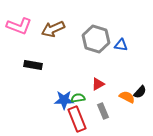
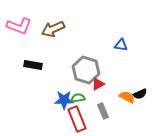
gray hexagon: moved 10 px left, 31 px down
black semicircle: moved 2 px down; rotated 24 degrees clockwise
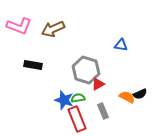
blue star: rotated 18 degrees clockwise
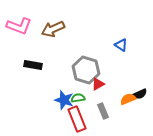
blue triangle: rotated 24 degrees clockwise
orange semicircle: moved 1 px right, 2 px down; rotated 49 degrees counterclockwise
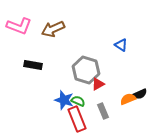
green semicircle: moved 3 px down; rotated 32 degrees clockwise
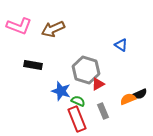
blue star: moved 3 px left, 9 px up
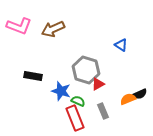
black rectangle: moved 11 px down
red rectangle: moved 2 px left, 1 px up
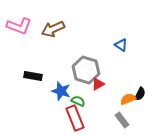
black semicircle: rotated 40 degrees counterclockwise
gray rectangle: moved 19 px right, 9 px down; rotated 14 degrees counterclockwise
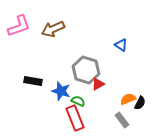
pink L-shape: rotated 40 degrees counterclockwise
black rectangle: moved 5 px down
black semicircle: moved 9 px down
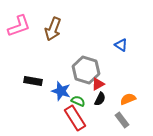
brown arrow: rotated 45 degrees counterclockwise
black semicircle: moved 40 px left, 4 px up
red rectangle: rotated 10 degrees counterclockwise
